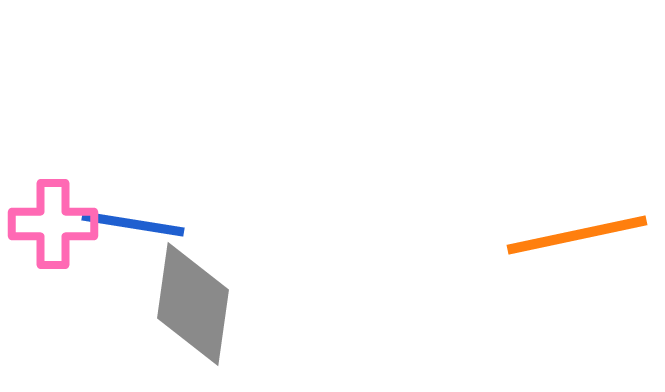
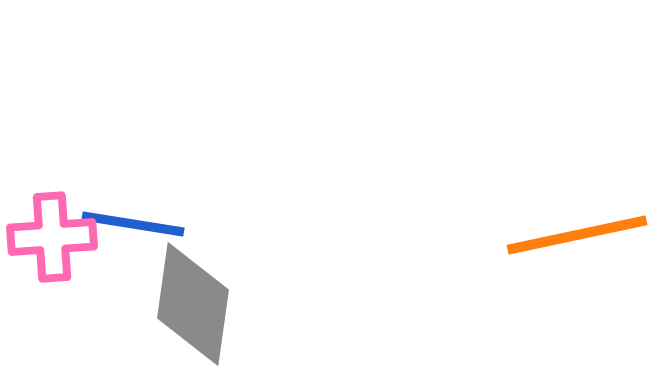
pink cross: moved 1 px left, 13 px down; rotated 4 degrees counterclockwise
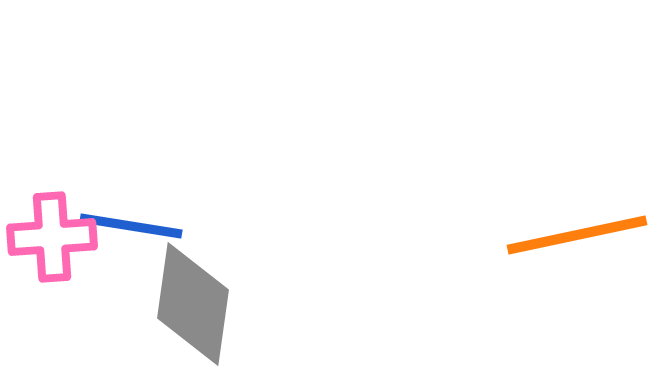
blue line: moved 2 px left, 2 px down
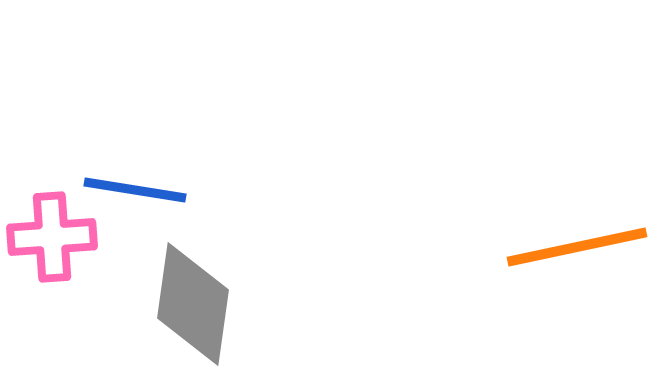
blue line: moved 4 px right, 36 px up
orange line: moved 12 px down
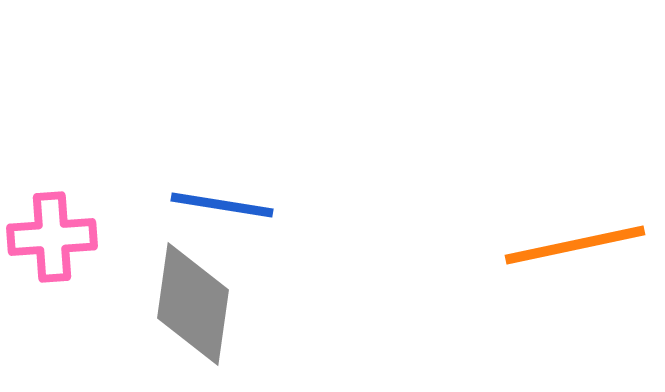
blue line: moved 87 px right, 15 px down
orange line: moved 2 px left, 2 px up
